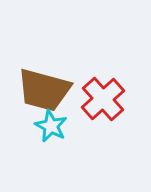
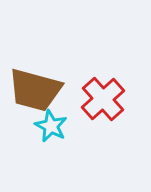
brown trapezoid: moved 9 px left
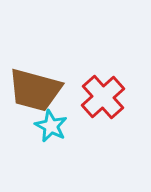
red cross: moved 2 px up
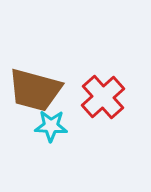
cyan star: rotated 24 degrees counterclockwise
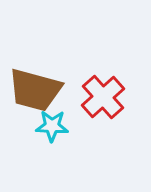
cyan star: moved 1 px right
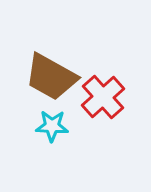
brown trapezoid: moved 16 px right, 13 px up; rotated 14 degrees clockwise
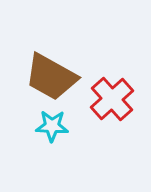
red cross: moved 9 px right, 2 px down
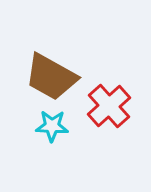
red cross: moved 3 px left, 7 px down
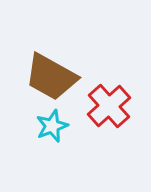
cyan star: rotated 24 degrees counterclockwise
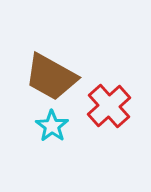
cyan star: rotated 16 degrees counterclockwise
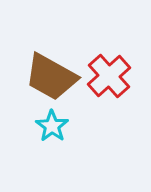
red cross: moved 30 px up
